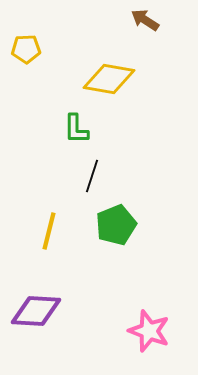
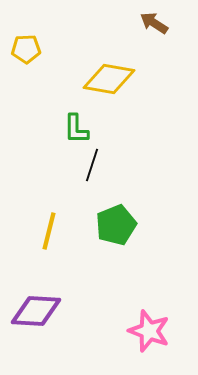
brown arrow: moved 9 px right, 3 px down
black line: moved 11 px up
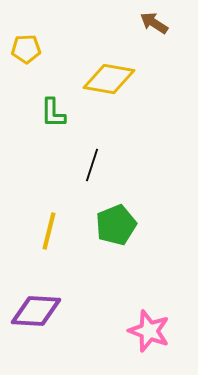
green L-shape: moved 23 px left, 16 px up
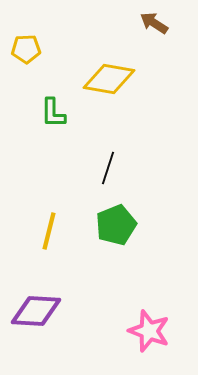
black line: moved 16 px right, 3 px down
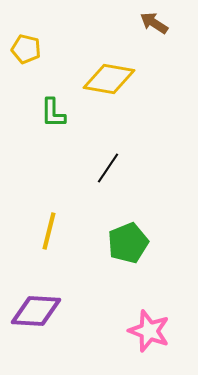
yellow pentagon: rotated 16 degrees clockwise
black line: rotated 16 degrees clockwise
green pentagon: moved 12 px right, 18 px down
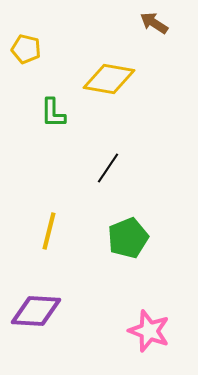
green pentagon: moved 5 px up
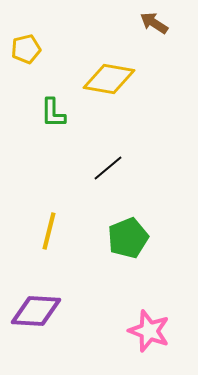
yellow pentagon: rotated 28 degrees counterclockwise
black line: rotated 16 degrees clockwise
